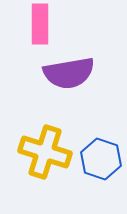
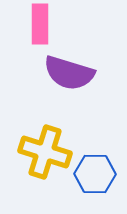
purple semicircle: rotated 27 degrees clockwise
blue hexagon: moved 6 px left, 15 px down; rotated 18 degrees counterclockwise
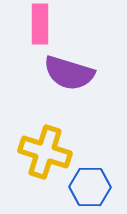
blue hexagon: moved 5 px left, 13 px down
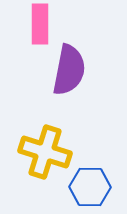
purple semicircle: moved 3 px up; rotated 96 degrees counterclockwise
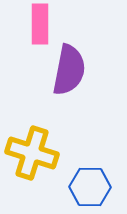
yellow cross: moved 13 px left, 1 px down
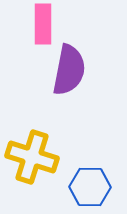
pink rectangle: moved 3 px right
yellow cross: moved 4 px down
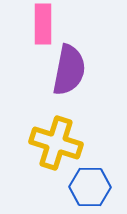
yellow cross: moved 24 px right, 14 px up
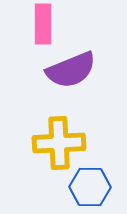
purple semicircle: moved 2 px right; rotated 57 degrees clockwise
yellow cross: moved 3 px right; rotated 21 degrees counterclockwise
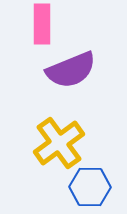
pink rectangle: moved 1 px left
yellow cross: rotated 33 degrees counterclockwise
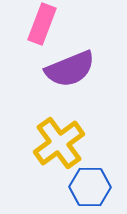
pink rectangle: rotated 21 degrees clockwise
purple semicircle: moved 1 px left, 1 px up
